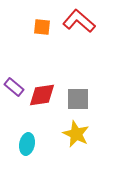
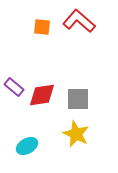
cyan ellipse: moved 2 px down; rotated 50 degrees clockwise
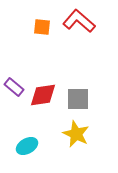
red diamond: moved 1 px right
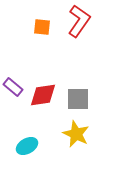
red L-shape: rotated 84 degrees clockwise
purple rectangle: moved 1 px left
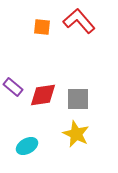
red L-shape: rotated 76 degrees counterclockwise
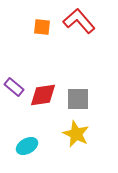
purple rectangle: moved 1 px right
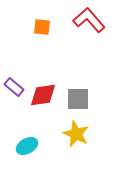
red L-shape: moved 10 px right, 1 px up
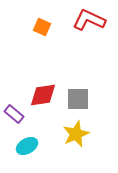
red L-shape: rotated 24 degrees counterclockwise
orange square: rotated 18 degrees clockwise
purple rectangle: moved 27 px down
yellow star: rotated 24 degrees clockwise
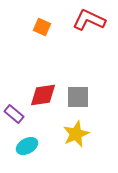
gray square: moved 2 px up
